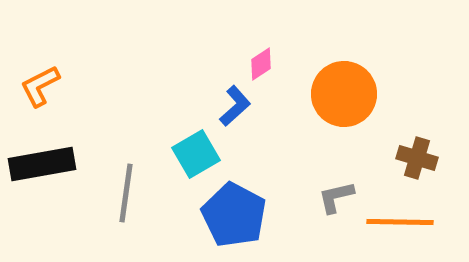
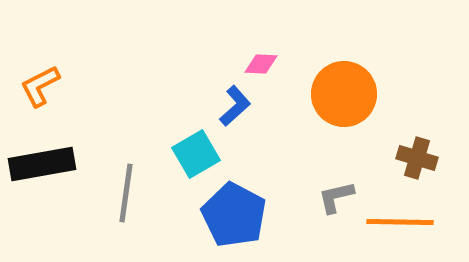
pink diamond: rotated 36 degrees clockwise
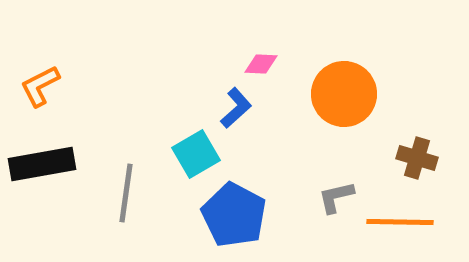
blue L-shape: moved 1 px right, 2 px down
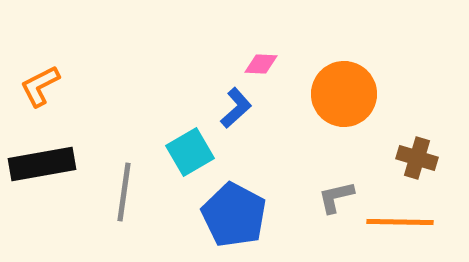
cyan square: moved 6 px left, 2 px up
gray line: moved 2 px left, 1 px up
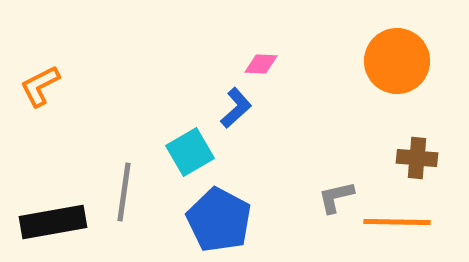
orange circle: moved 53 px right, 33 px up
brown cross: rotated 12 degrees counterclockwise
black rectangle: moved 11 px right, 58 px down
blue pentagon: moved 15 px left, 5 px down
orange line: moved 3 px left
